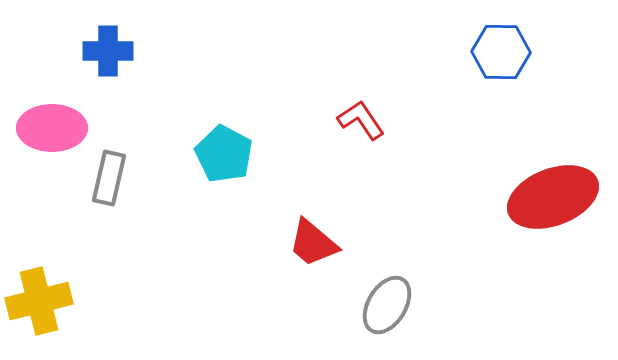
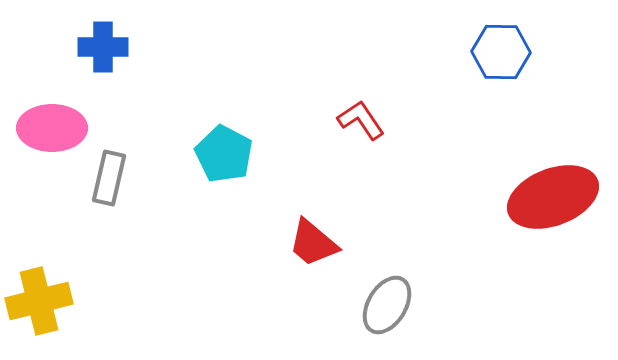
blue cross: moved 5 px left, 4 px up
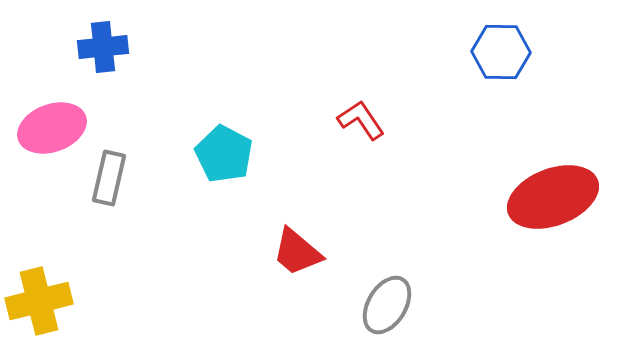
blue cross: rotated 6 degrees counterclockwise
pink ellipse: rotated 20 degrees counterclockwise
red trapezoid: moved 16 px left, 9 px down
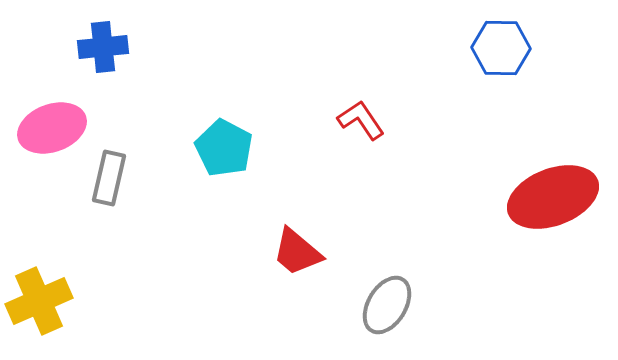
blue hexagon: moved 4 px up
cyan pentagon: moved 6 px up
yellow cross: rotated 10 degrees counterclockwise
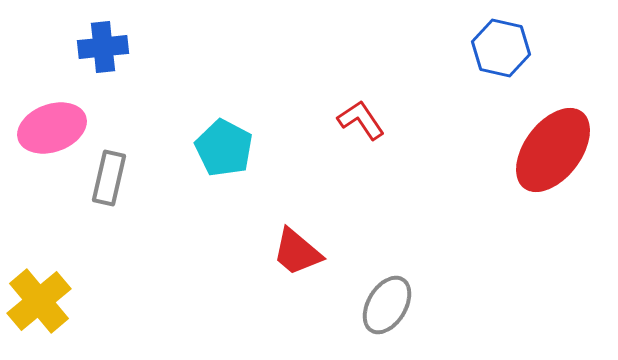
blue hexagon: rotated 12 degrees clockwise
red ellipse: moved 47 px up; rotated 32 degrees counterclockwise
yellow cross: rotated 16 degrees counterclockwise
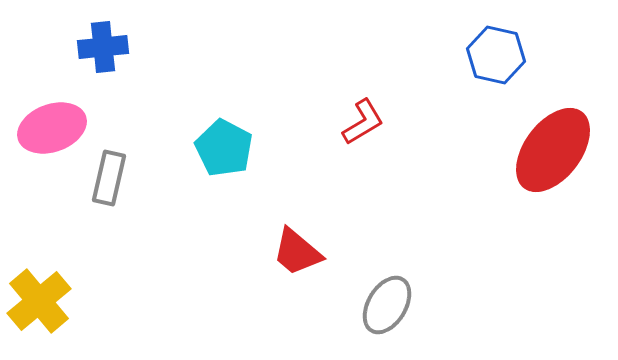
blue hexagon: moved 5 px left, 7 px down
red L-shape: moved 2 px right, 2 px down; rotated 93 degrees clockwise
